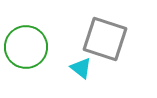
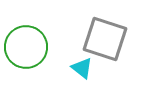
cyan triangle: moved 1 px right
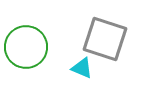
cyan triangle: rotated 15 degrees counterclockwise
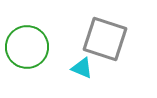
green circle: moved 1 px right
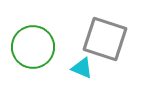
green circle: moved 6 px right
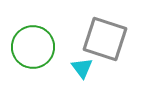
cyan triangle: rotated 30 degrees clockwise
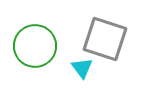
green circle: moved 2 px right, 1 px up
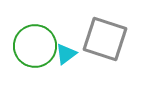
cyan triangle: moved 16 px left, 14 px up; rotated 30 degrees clockwise
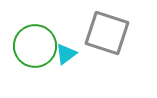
gray square: moved 2 px right, 6 px up
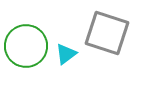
green circle: moved 9 px left
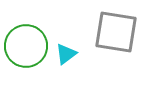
gray square: moved 9 px right, 1 px up; rotated 9 degrees counterclockwise
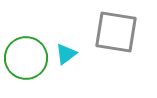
green circle: moved 12 px down
